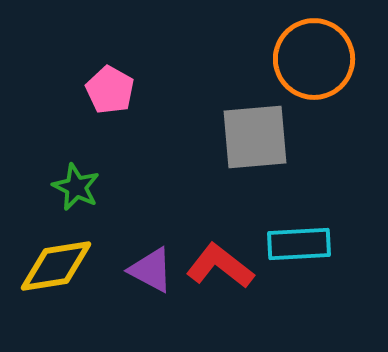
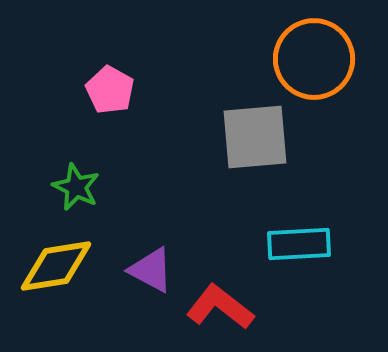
red L-shape: moved 41 px down
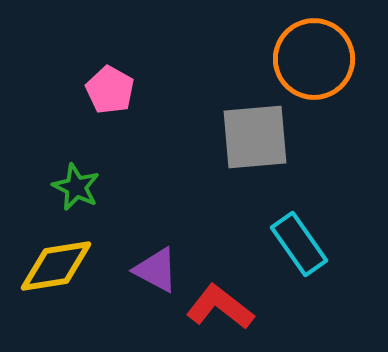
cyan rectangle: rotated 58 degrees clockwise
purple triangle: moved 5 px right
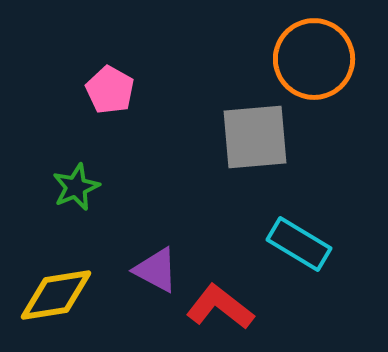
green star: rotated 24 degrees clockwise
cyan rectangle: rotated 24 degrees counterclockwise
yellow diamond: moved 29 px down
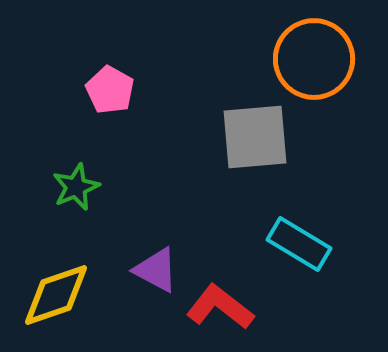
yellow diamond: rotated 10 degrees counterclockwise
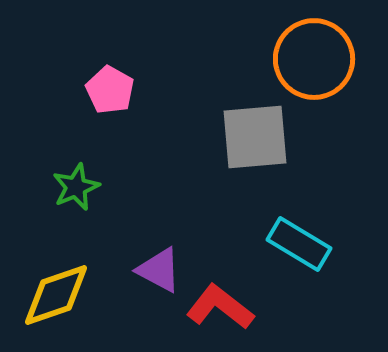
purple triangle: moved 3 px right
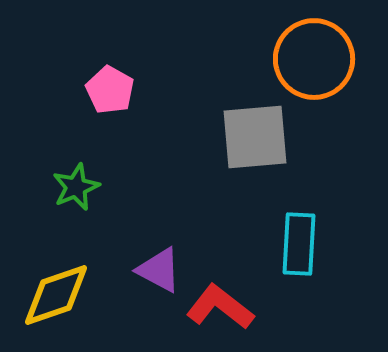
cyan rectangle: rotated 62 degrees clockwise
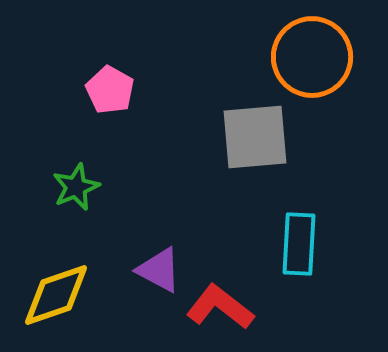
orange circle: moved 2 px left, 2 px up
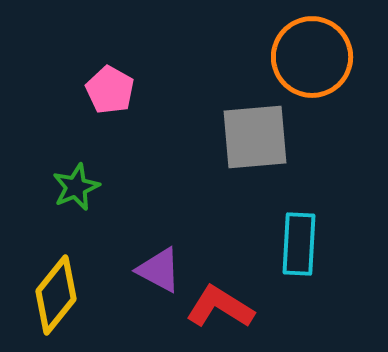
yellow diamond: rotated 32 degrees counterclockwise
red L-shape: rotated 6 degrees counterclockwise
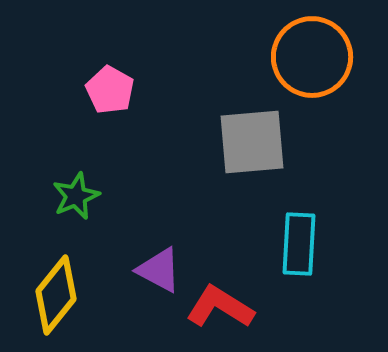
gray square: moved 3 px left, 5 px down
green star: moved 9 px down
